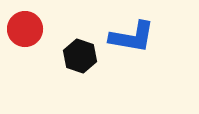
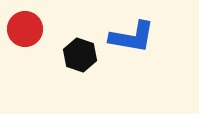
black hexagon: moved 1 px up
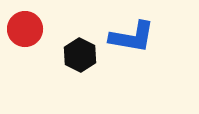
black hexagon: rotated 8 degrees clockwise
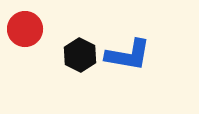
blue L-shape: moved 4 px left, 18 px down
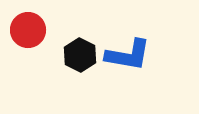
red circle: moved 3 px right, 1 px down
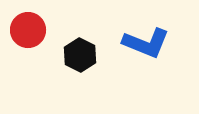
blue L-shape: moved 18 px right, 12 px up; rotated 12 degrees clockwise
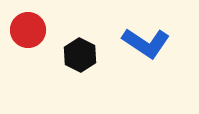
blue L-shape: rotated 12 degrees clockwise
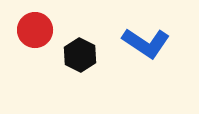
red circle: moved 7 px right
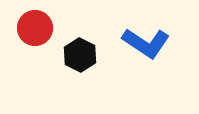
red circle: moved 2 px up
